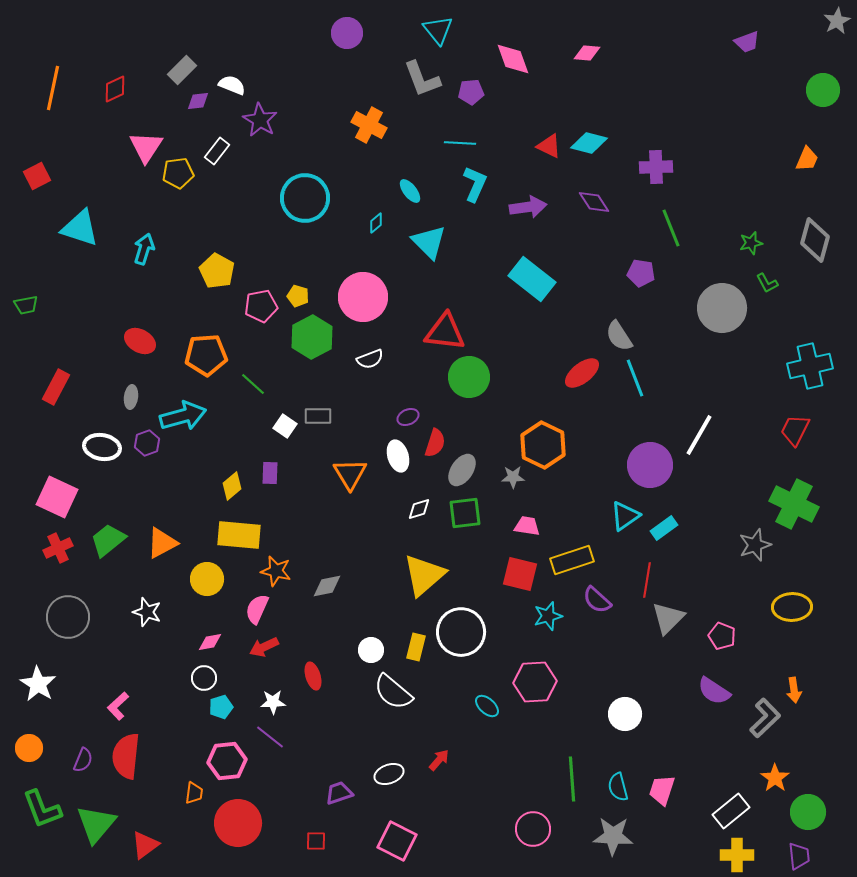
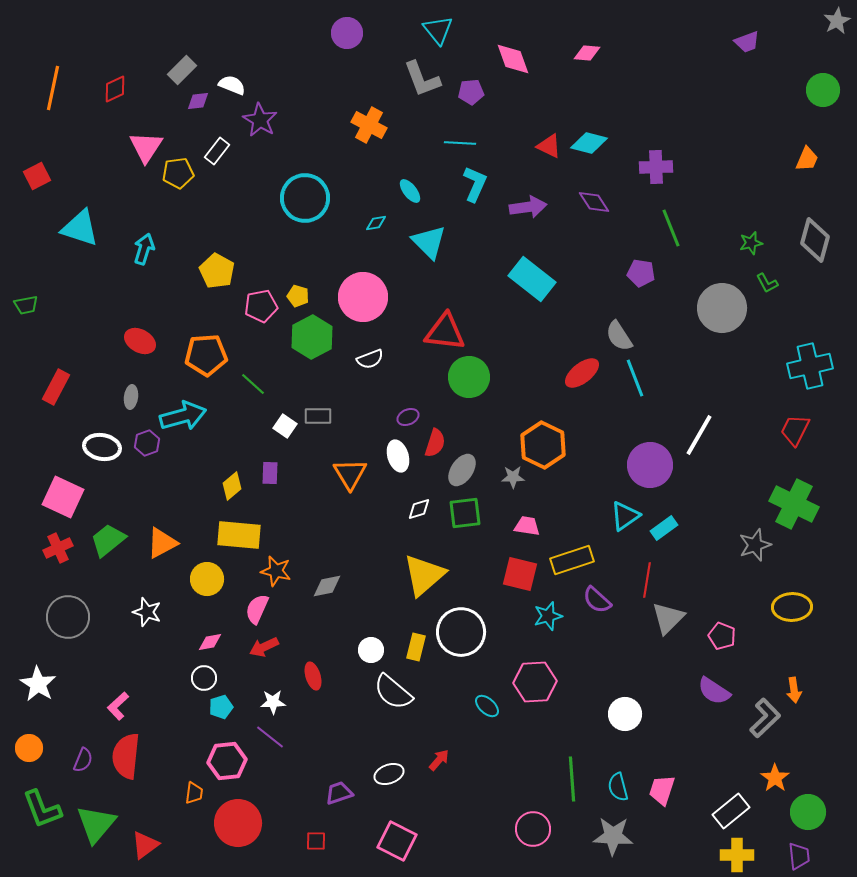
cyan diamond at (376, 223): rotated 30 degrees clockwise
pink square at (57, 497): moved 6 px right
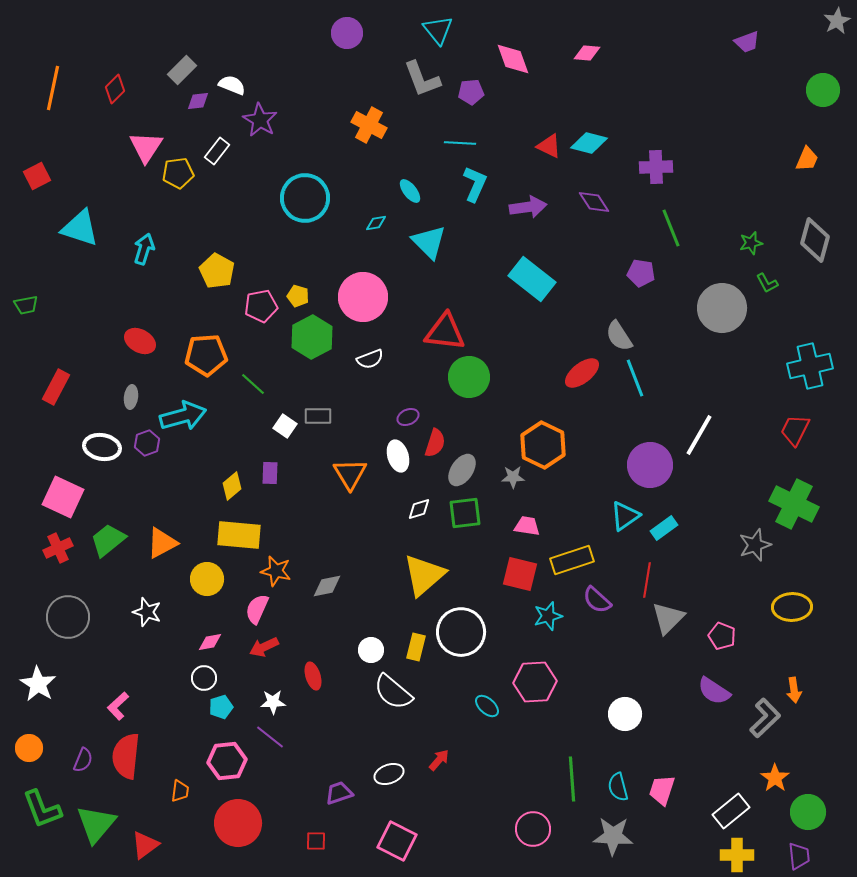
red diamond at (115, 89): rotated 20 degrees counterclockwise
orange trapezoid at (194, 793): moved 14 px left, 2 px up
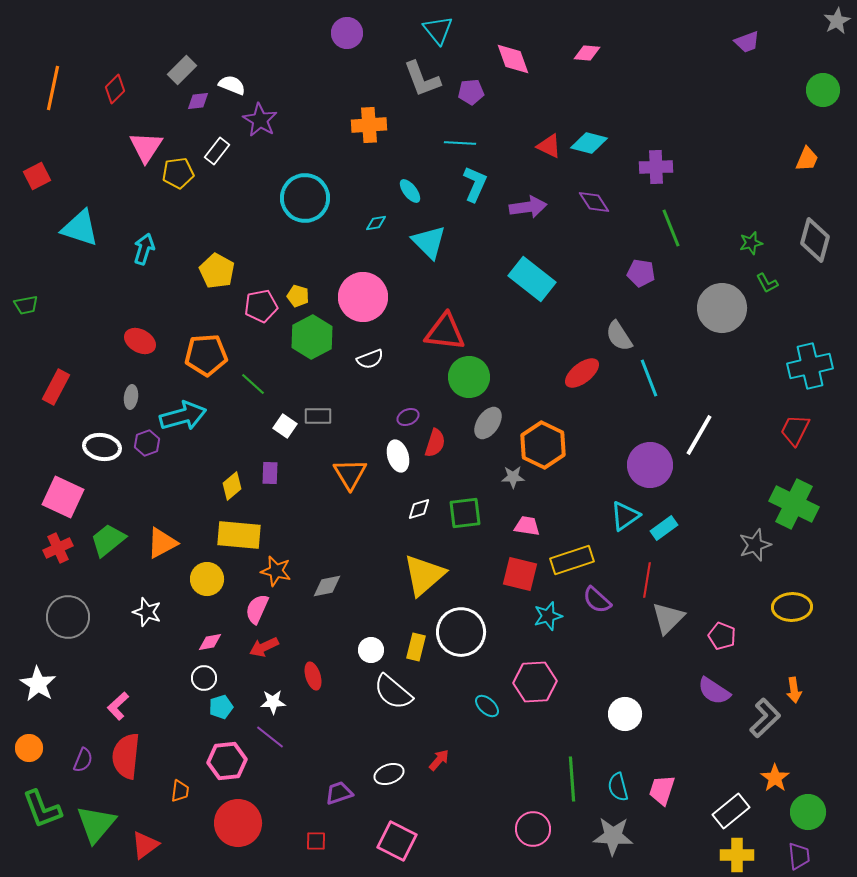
orange cross at (369, 125): rotated 32 degrees counterclockwise
cyan line at (635, 378): moved 14 px right
gray ellipse at (462, 470): moved 26 px right, 47 px up
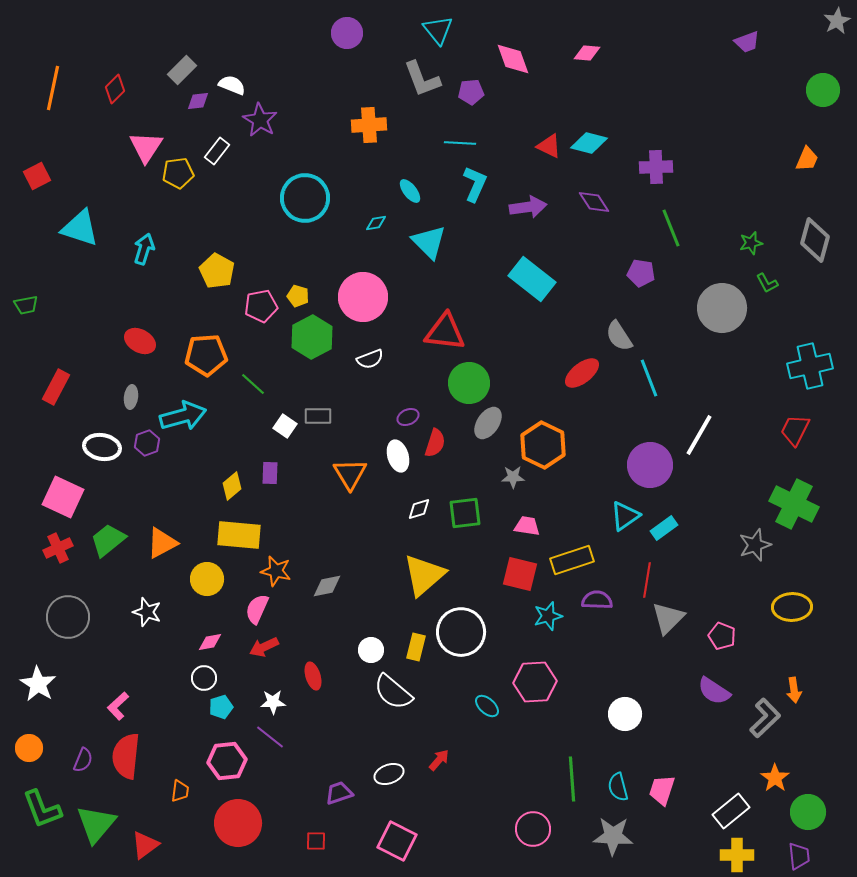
green circle at (469, 377): moved 6 px down
purple semicircle at (597, 600): rotated 140 degrees clockwise
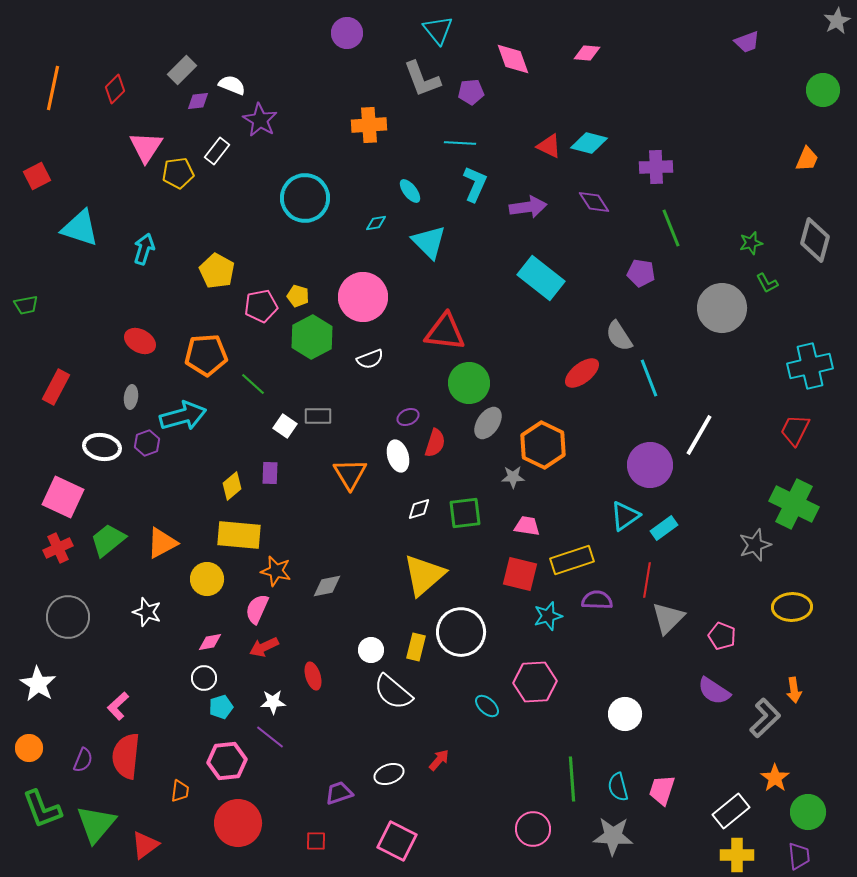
cyan rectangle at (532, 279): moved 9 px right, 1 px up
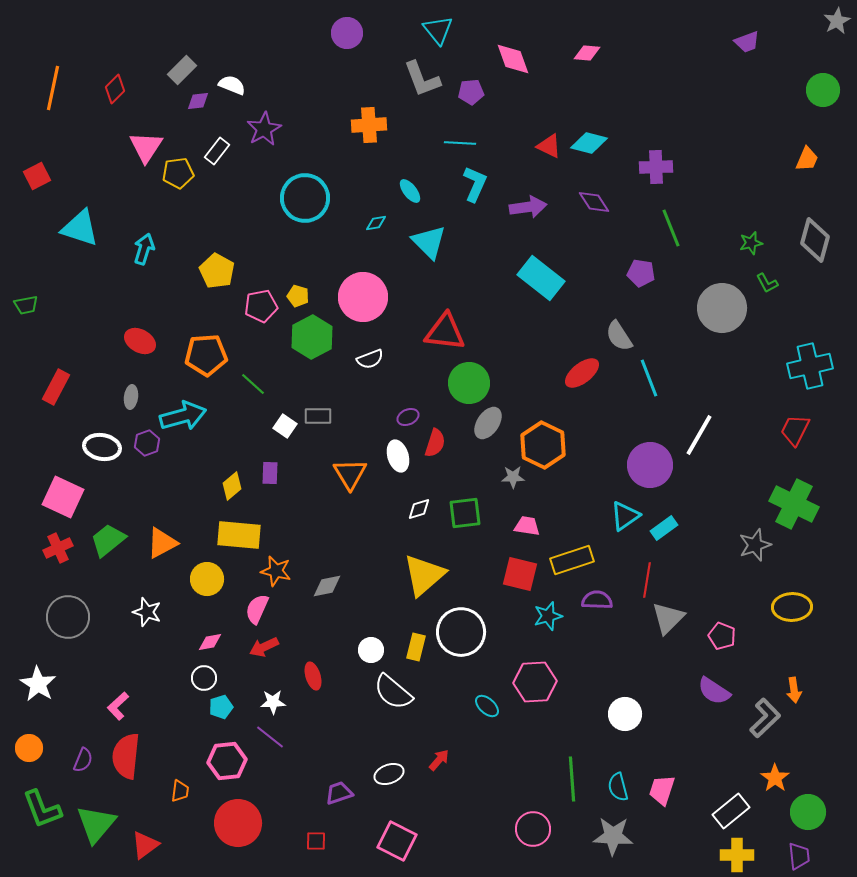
purple star at (260, 120): moved 4 px right, 9 px down; rotated 12 degrees clockwise
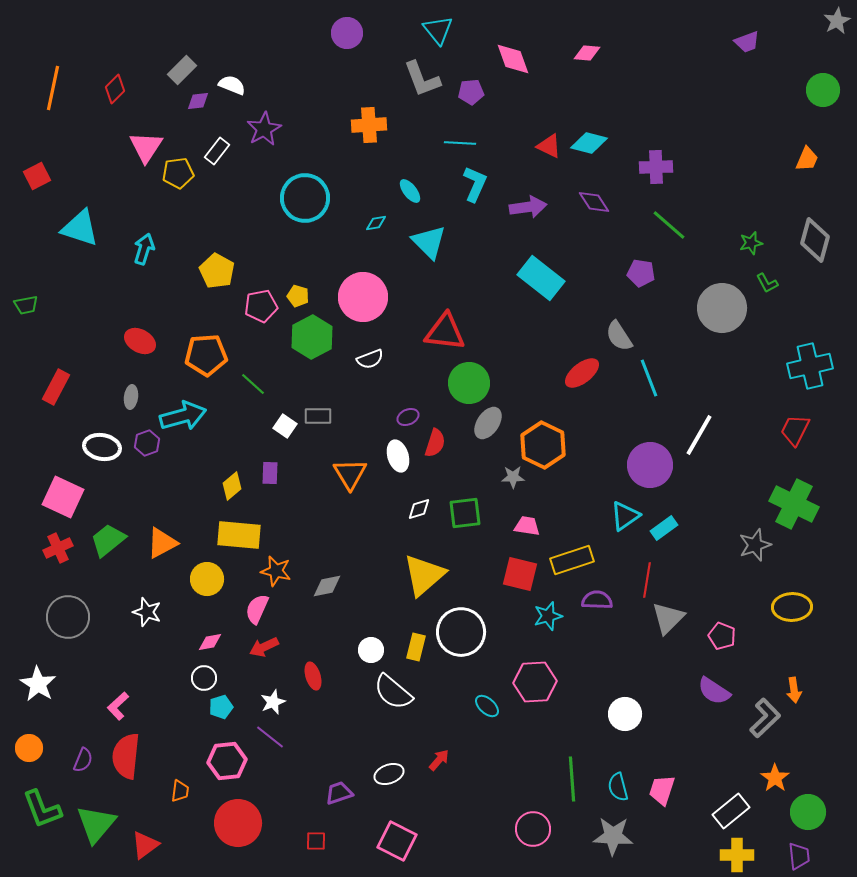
green line at (671, 228): moved 2 px left, 3 px up; rotated 27 degrees counterclockwise
white star at (273, 702): rotated 20 degrees counterclockwise
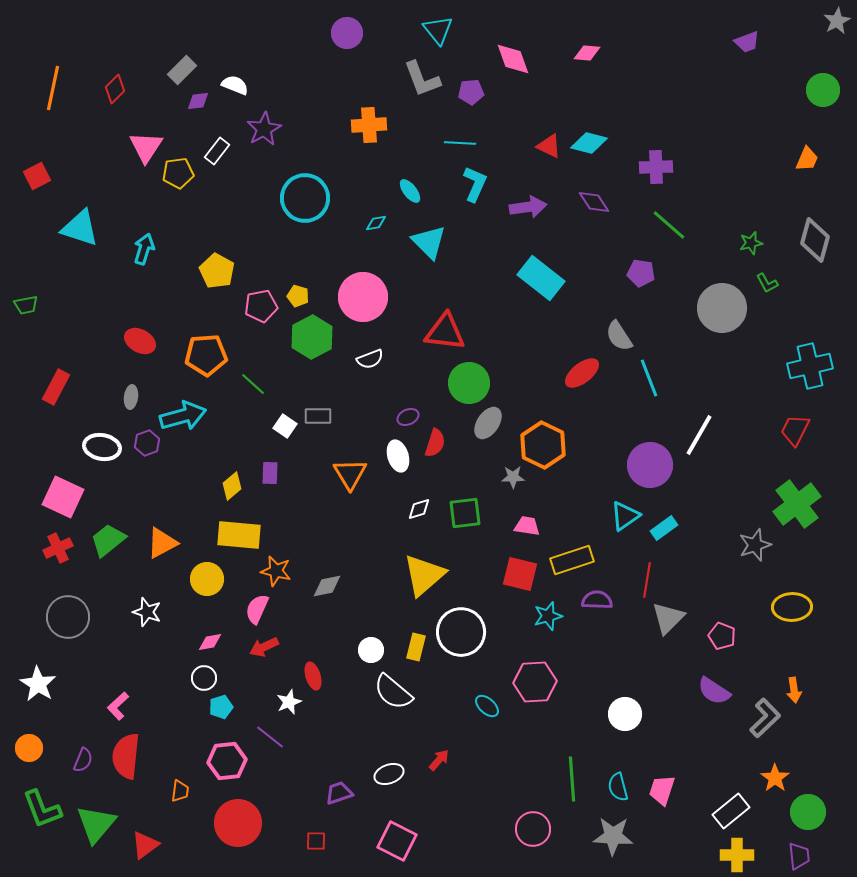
white semicircle at (232, 85): moved 3 px right
green cross at (794, 504): moved 3 px right; rotated 27 degrees clockwise
white star at (273, 702): moved 16 px right
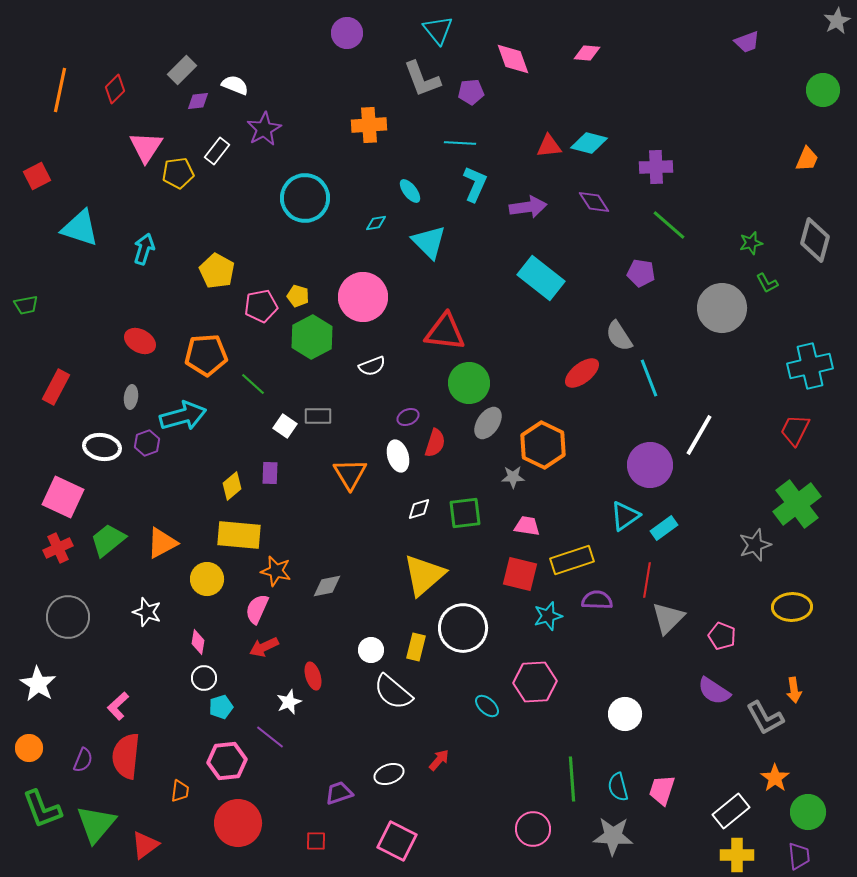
orange line at (53, 88): moved 7 px right, 2 px down
red triangle at (549, 146): rotated 32 degrees counterclockwise
white semicircle at (370, 359): moved 2 px right, 7 px down
white circle at (461, 632): moved 2 px right, 4 px up
pink diamond at (210, 642): moved 12 px left; rotated 70 degrees counterclockwise
gray L-shape at (765, 718): rotated 105 degrees clockwise
